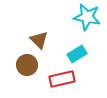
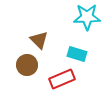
cyan star: rotated 12 degrees counterclockwise
cyan rectangle: rotated 48 degrees clockwise
red rectangle: rotated 10 degrees counterclockwise
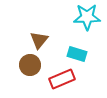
brown triangle: rotated 24 degrees clockwise
brown circle: moved 3 px right
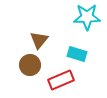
red rectangle: moved 1 px left, 1 px down
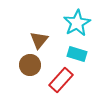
cyan star: moved 10 px left, 6 px down; rotated 28 degrees counterclockwise
red rectangle: rotated 25 degrees counterclockwise
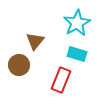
brown triangle: moved 4 px left, 1 px down
brown circle: moved 11 px left
red rectangle: rotated 20 degrees counterclockwise
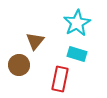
red rectangle: moved 1 px left, 1 px up; rotated 10 degrees counterclockwise
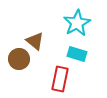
brown triangle: rotated 30 degrees counterclockwise
brown circle: moved 6 px up
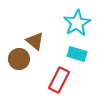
red rectangle: moved 1 px left, 1 px down; rotated 15 degrees clockwise
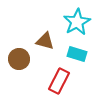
cyan star: moved 1 px up
brown triangle: moved 10 px right; rotated 24 degrees counterclockwise
red rectangle: moved 1 px down
